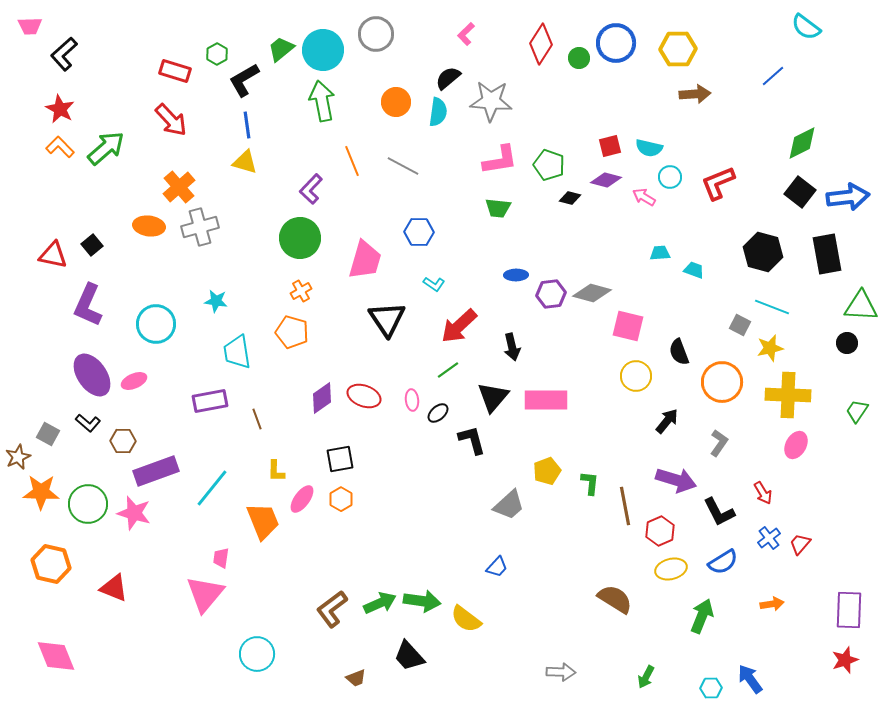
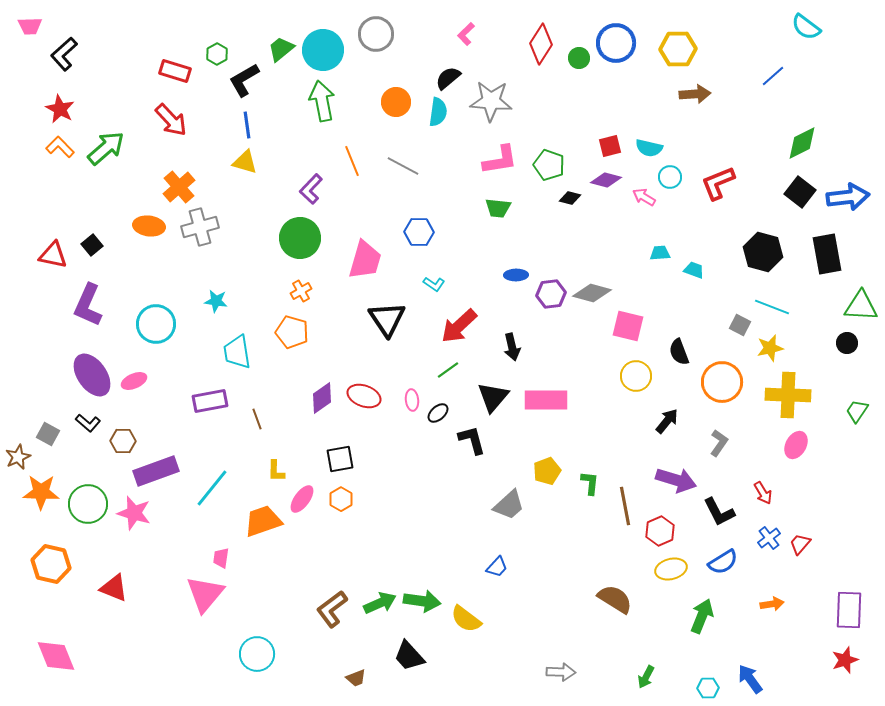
orange trapezoid at (263, 521): rotated 87 degrees counterclockwise
cyan hexagon at (711, 688): moved 3 px left
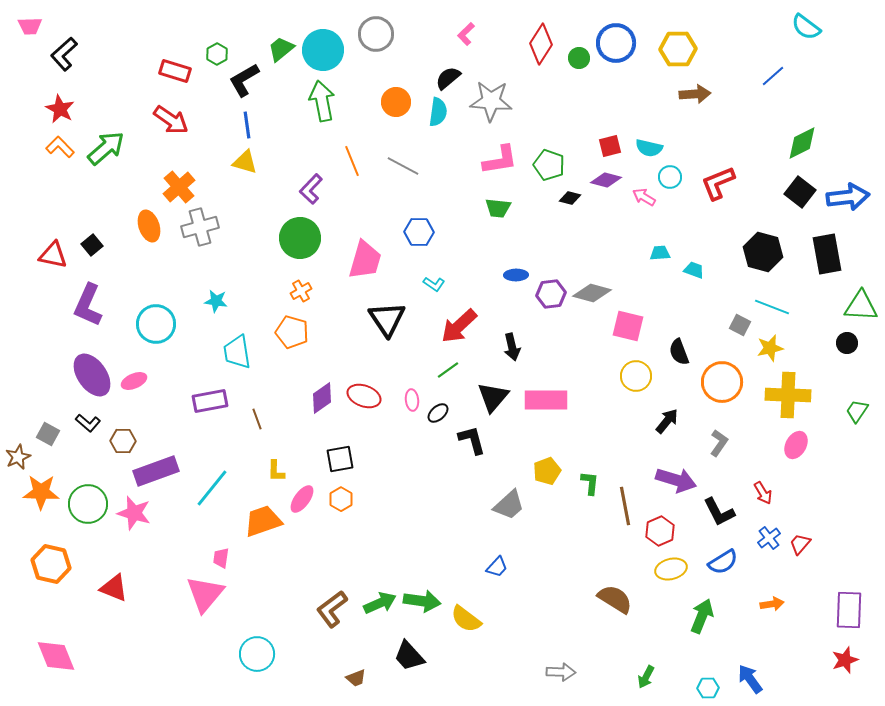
red arrow at (171, 120): rotated 12 degrees counterclockwise
orange ellipse at (149, 226): rotated 64 degrees clockwise
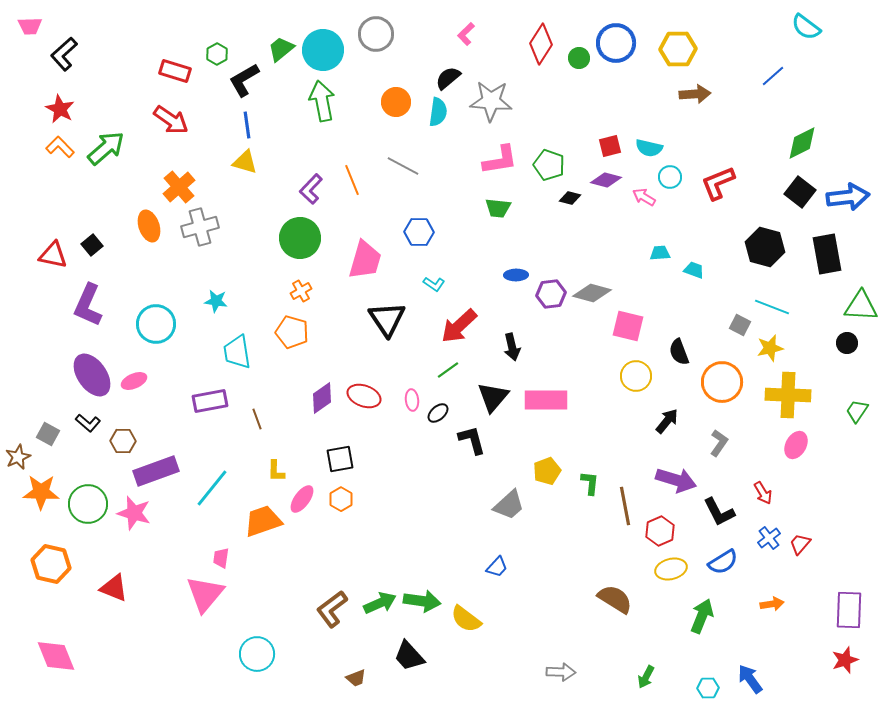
orange line at (352, 161): moved 19 px down
black hexagon at (763, 252): moved 2 px right, 5 px up
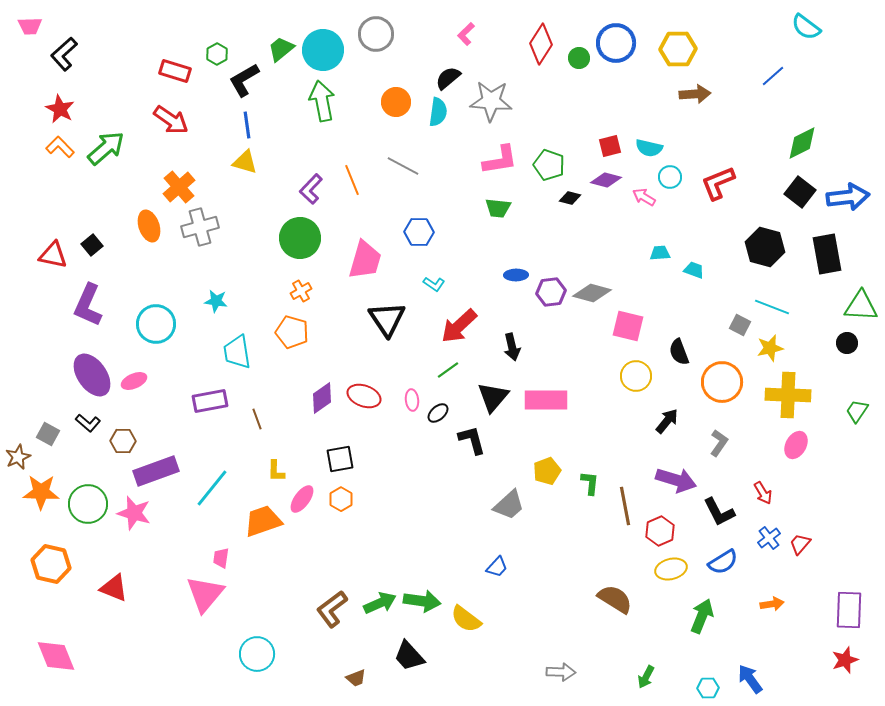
purple hexagon at (551, 294): moved 2 px up
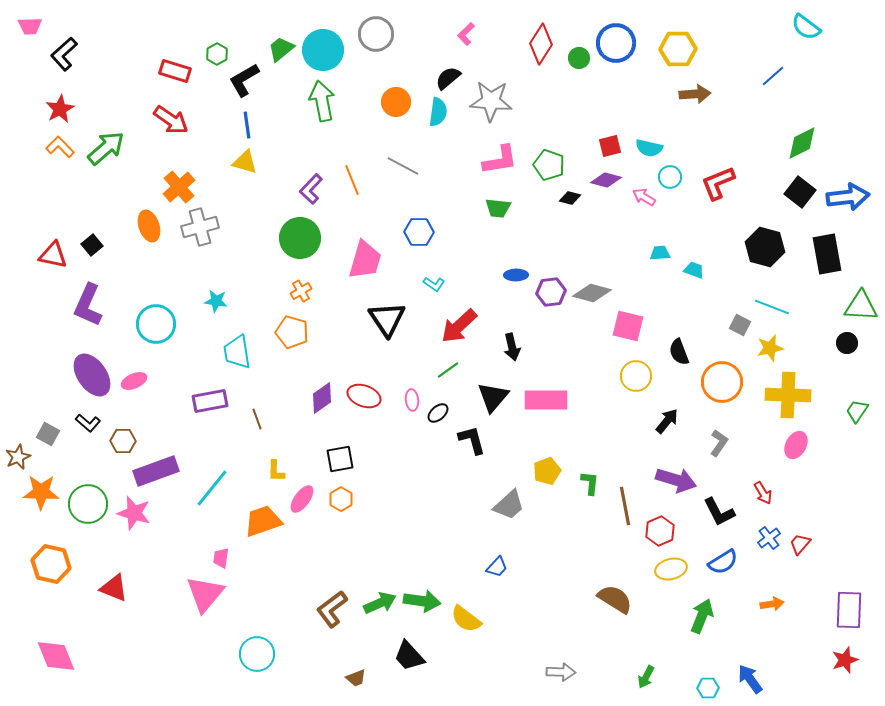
red star at (60, 109): rotated 16 degrees clockwise
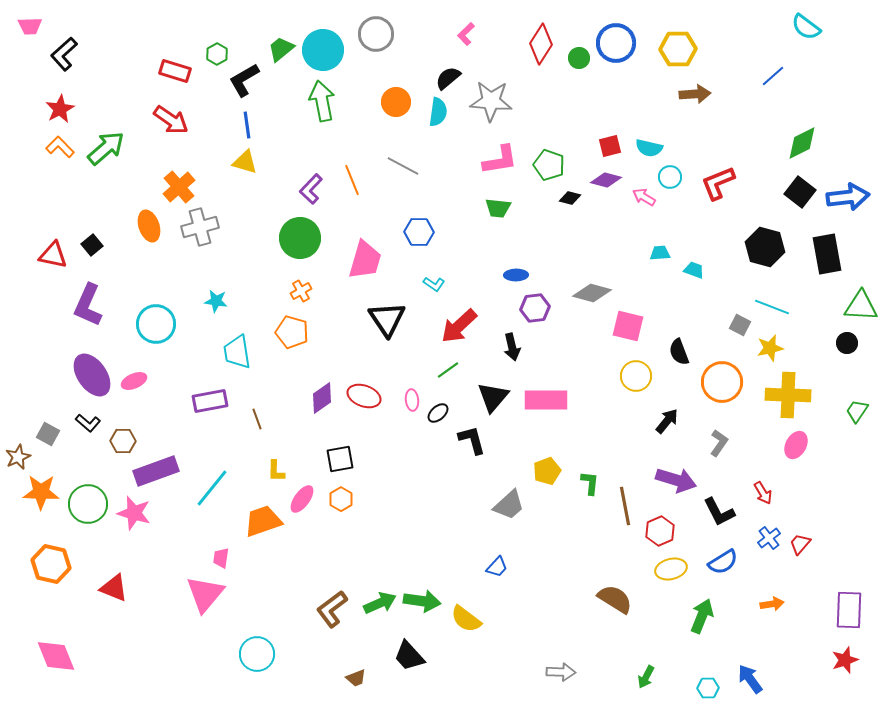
purple hexagon at (551, 292): moved 16 px left, 16 px down
